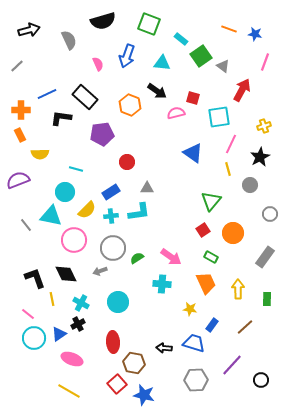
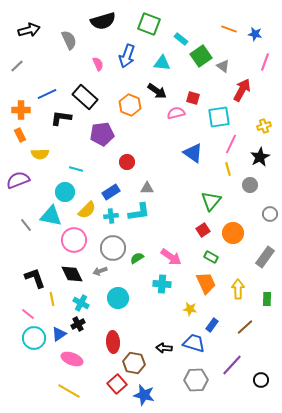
black diamond at (66, 274): moved 6 px right
cyan circle at (118, 302): moved 4 px up
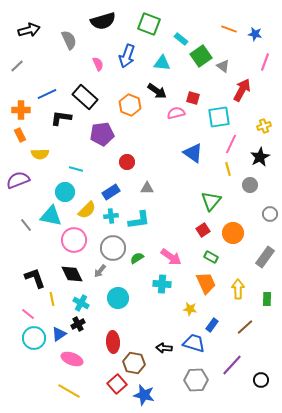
cyan L-shape at (139, 212): moved 8 px down
gray arrow at (100, 271): rotated 32 degrees counterclockwise
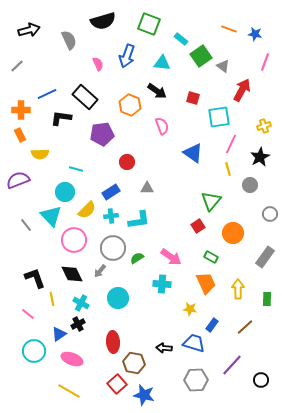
pink semicircle at (176, 113): moved 14 px left, 13 px down; rotated 84 degrees clockwise
cyan triangle at (51, 216): rotated 35 degrees clockwise
red square at (203, 230): moved 5 px left, 4 px up
cyan circle at (34, 338): moved 13 px down
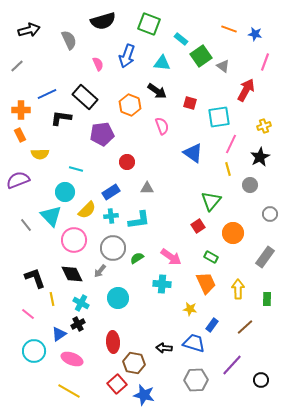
red arrow at (242, 90): moved 4 px right
red square at (193, 98): moved 3 px left, 5 px down
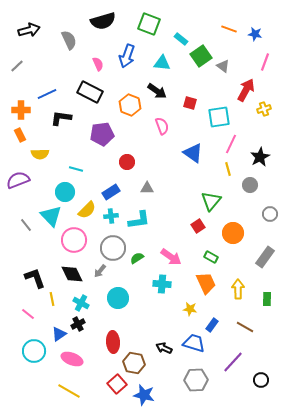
black rectangle at (85, 97): moved 5 px right, 5 px up; rotated 15 degrees counterclockwise
yellow cross at (264, 126): moved 17 px up
brown line at (245, 327): rotated 72 degrees clockwise
black arrow at (164, 348): rotated 21 degrees clockwise
purple line at (232, 365): moved 1 px right, 3 px up
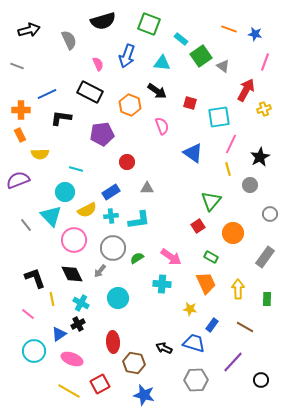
gray line at (17, 66): rotated 64 degrees clockwise
yellow semicircle at (87, 210): rotated 18 degrees clockwise
red square at (117, 384): moved 17 px left; rotated 12 degrees clockwise
